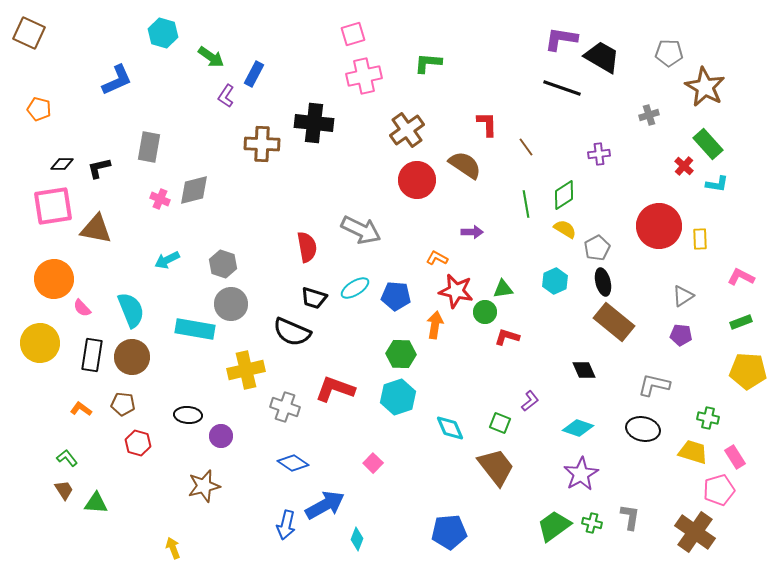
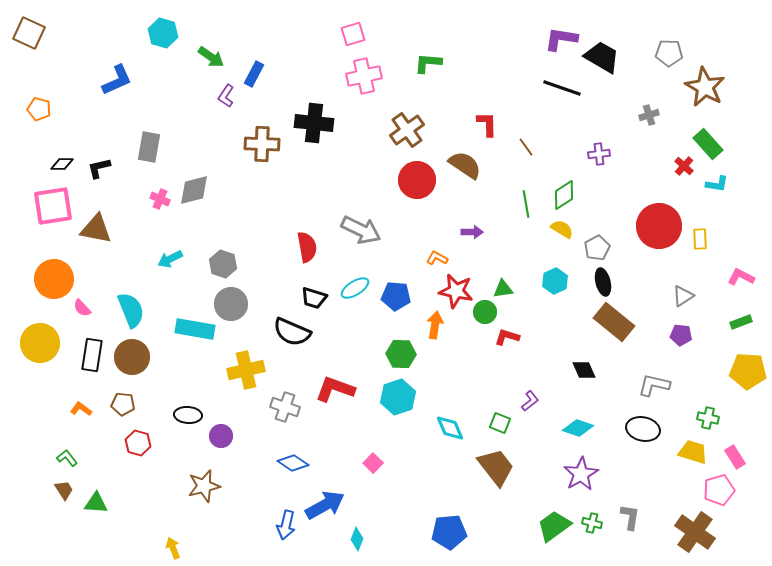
yellow semicircle at (565, 229): moved 3 px left
cyan arrow at (167, 260): moved 3 px right, 1 px up
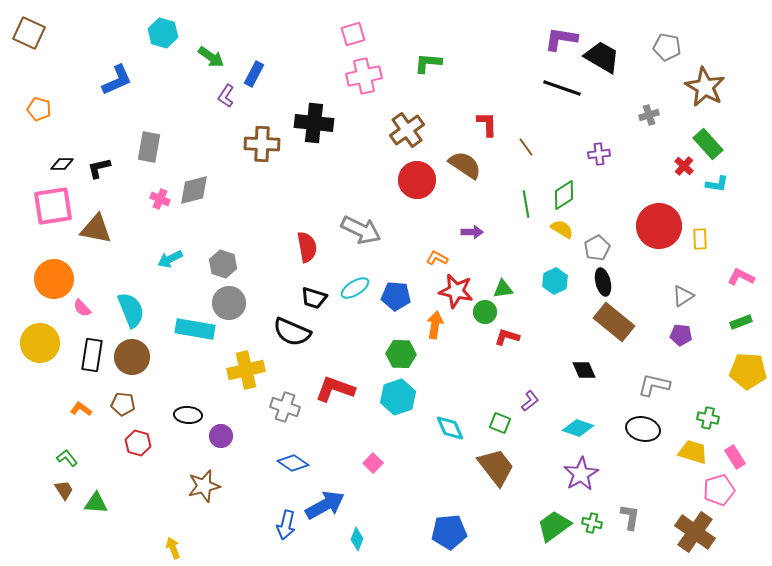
gray pentagon at (669, 53): moved 2 px left, 6 px up; rotated 8 degrees clockwise
gray circle at (231, 304): moved 2 px left, 1 px up
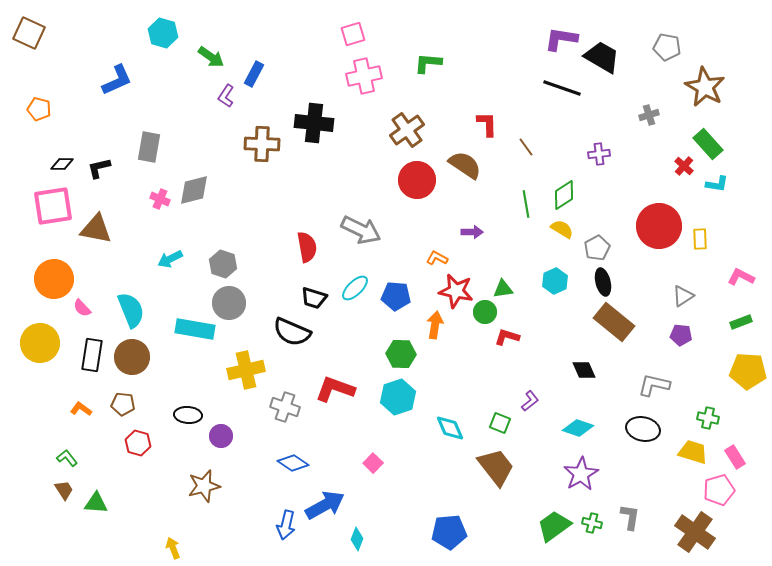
cyan ellipse at (355, 288): rotated 12 degrees counterclockwise
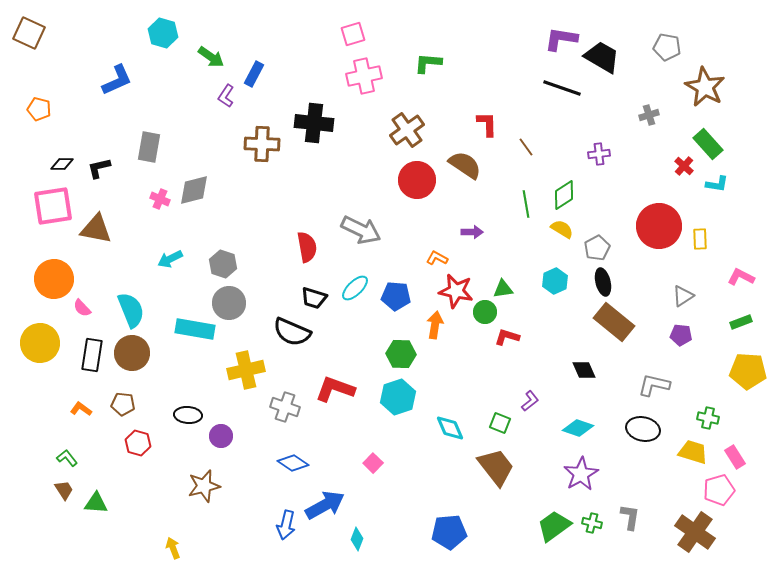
brown circle at (132, 357): moved 4 px up
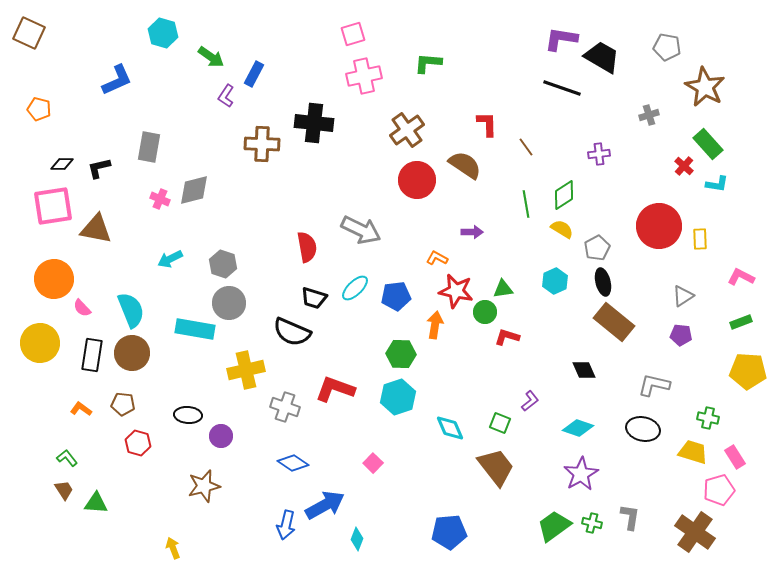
blue pentagon at (396, 296): rotated 12 degrees counterclockwise
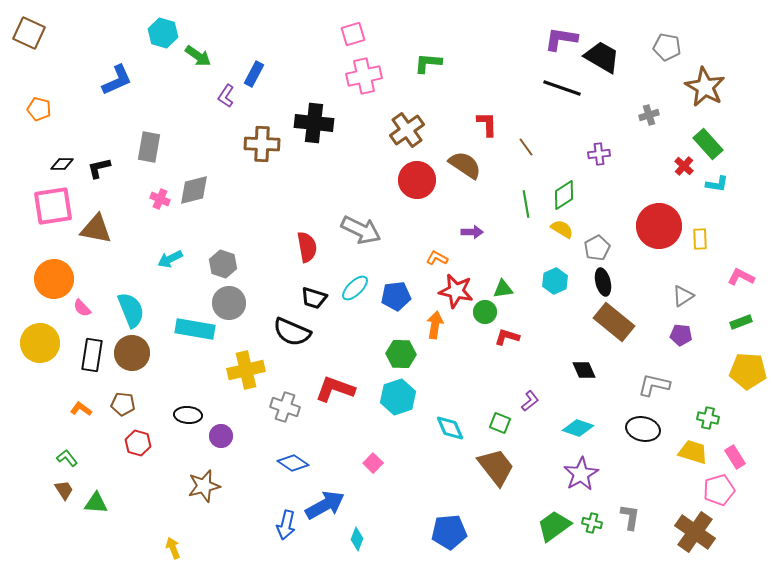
green arrow at (211, 57): moved 13 px left, 1 px up
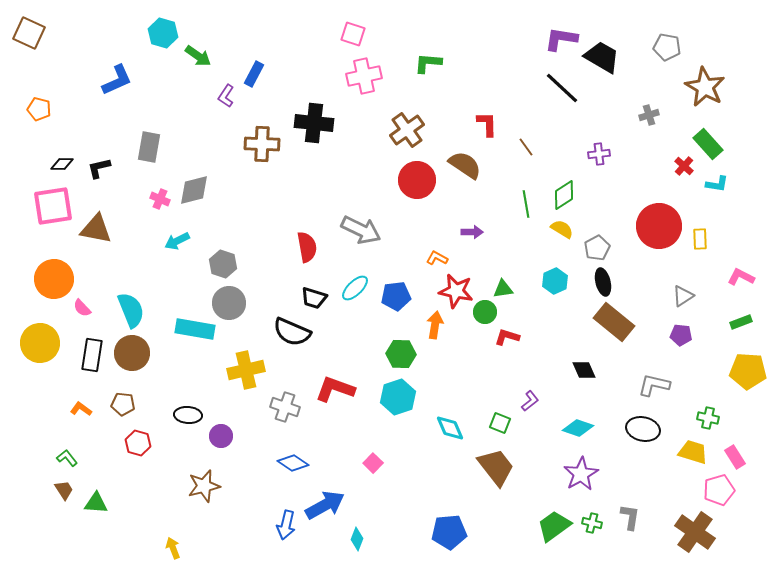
pink square at (353, 34): rotated 35 degrees clockwise
black line at (562, 88): rotated 24 degrees clockwise
cyan arrow at (170, 259): moved 7 px right, 18 px up
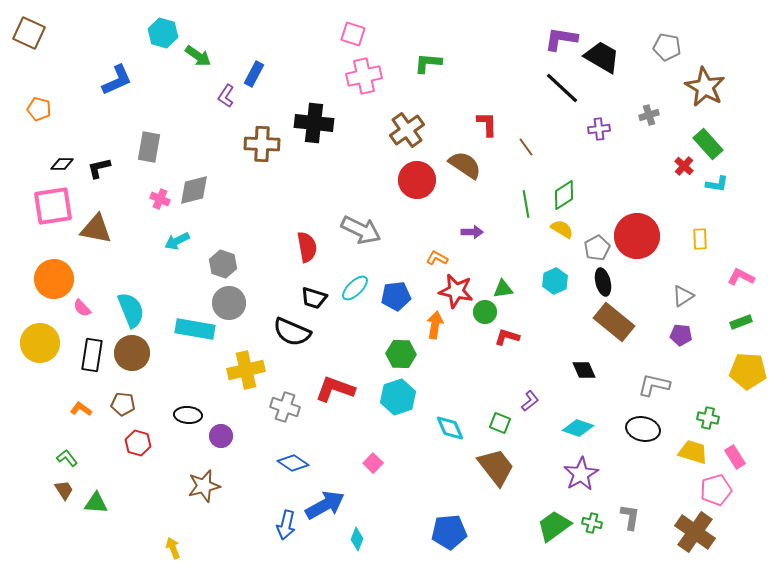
purple cross at (599, 154): moved 25 px up
red circle at (659, 226): moved 22 px left, 10 px down
pink pentagon at (719, 490): moved 3 px left
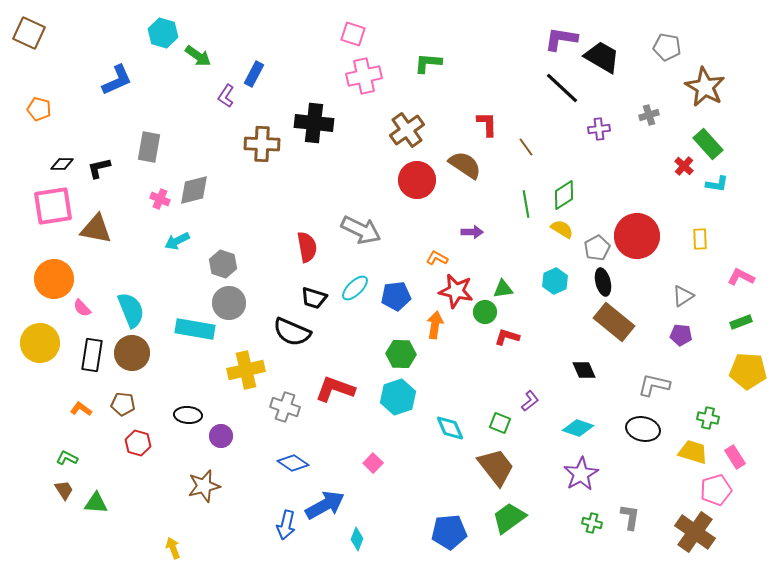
green L-shape at (67, 458): rotated 25 degrees counterclockwise
green trapezoid at (554, 526): moved 45 px left, 8 px up
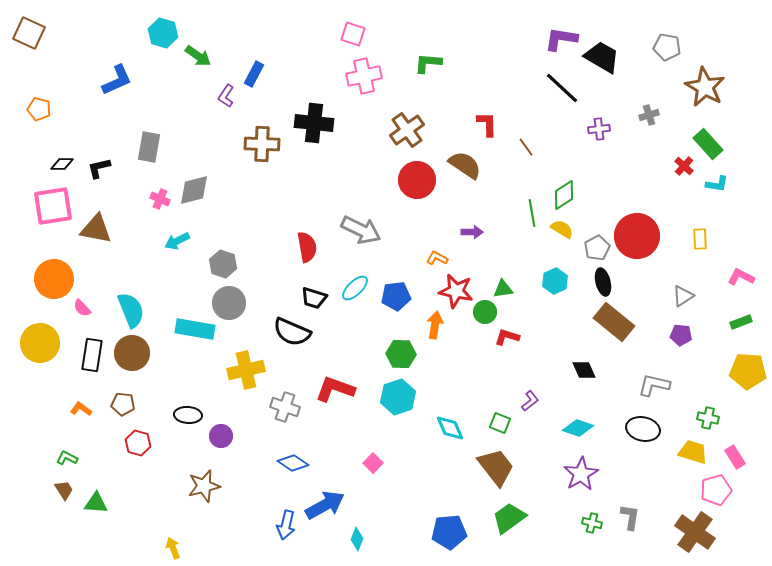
green line at (526, 204): moved 6 px right, 9 px down
